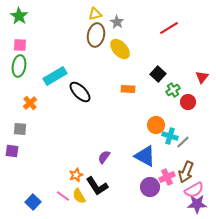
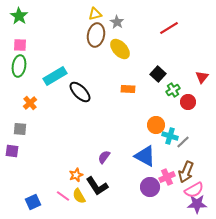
blue square: rotated 21 degrees clockwise
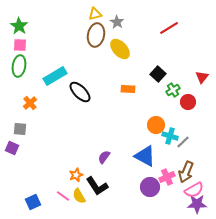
green star: moved 10 px down
purple square: moved 3 px up; rotated 16 degrees clockwise
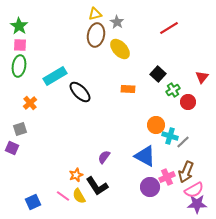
gray square: rotated 24 degrees counterclockwise
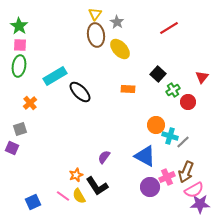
yellow triangle: rotated 40 degrees counterclockwise
brown ellipse: rotated 20 degrees counterclockwise
purple star: moved 3 px right
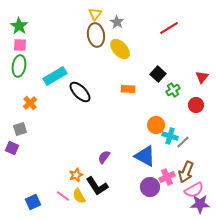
red circle: moved 8 px right, 3 px down
